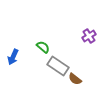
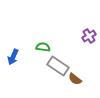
green semicircle: rotated 32 degrees counterclockwise
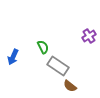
green semicircle: rotated 56 degrees clockwise
brown semicircle: moved 5 px left, 7 px down
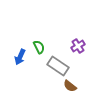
purple cross: moved 11 px left, 10 px down
green semicircle: moved 4 px left
blue arrow: moved 7 px right
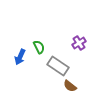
purple cross: moved 1 px right, 3 px up
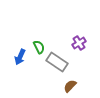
gray rectangle: moved 1 px left, 4 px up
brown semicircle: rotated 96 degrees clockwise
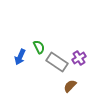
purple cross: moved 15 px down
